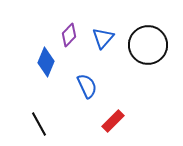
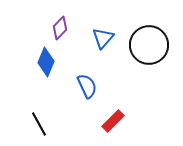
purple diamond: moved 9 px left, 7 px up
black circle: moved 1 px right
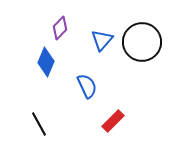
blue triangle: moved 1 px left, 2 px down
black circle: moved 7 px left, 3 px up
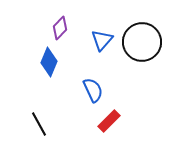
blue diamond: moved 3 px right
blue semicircle: moved 6 px right, 4 px down
red rectangle: moved 4 px left
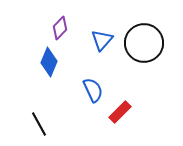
black circle: moved 2 px right, 1 px down
red rectangle: moved 11 px right, 9 px up
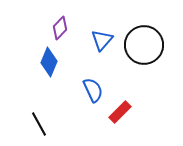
black circle: moved 2 px down
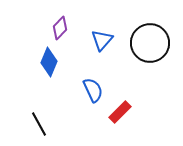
black circle: moved 6 px right, 2 px up
